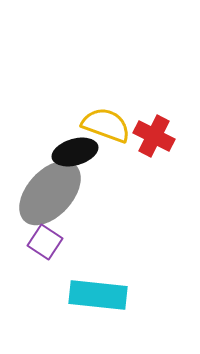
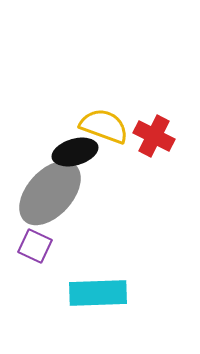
yellow semicircle: moved 2 px left, 1 px down
purple square: moved 10 px left, 4 px down; rotated 8 degrees counterclockwise
cyan rectangle: moved 2 px up; rotated 8 degrees counterclockwise
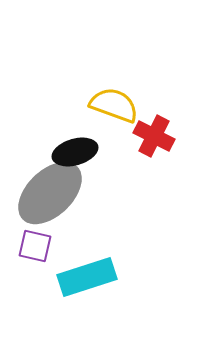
yellow semicircle: moved 10 px right, 21 px up
gray ellipse: rotated 4 degrees clockwise
purple square: rotated 12 degrees counterclockwise
cyan rectangle: moved 11 px left, 16 px up; rotated 16 degrees counterclockwise
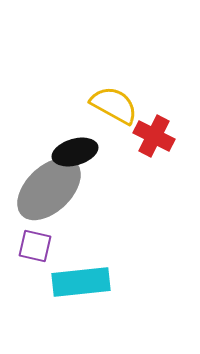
yellow semicircle: rotated 9 degrees clockwise
gray ellipse: moved 1 px left, 4 px up
cyan rectangle: moved 6 px left, 5 px down; rotated 12 degrees clockwise
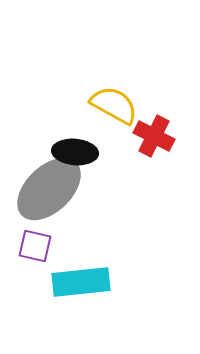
black ellipse: rotated 21 degrees clockwise
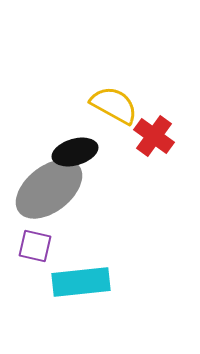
red cross: rotated 9 degrees clockwise
black ellipse: rotated 21 degrees counterclockwise
gray ellipse: rotated 6 degrees clockwise
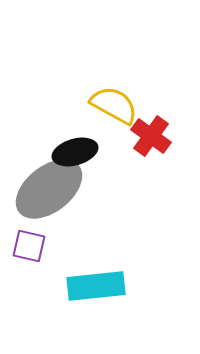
red cross: moved 3 px left
purple square: moved 6 px left
cyan rectangle: moved 15 px right, 4 px down
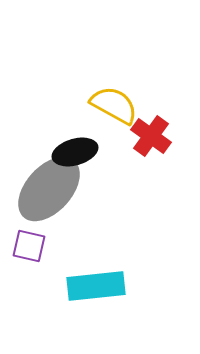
gray ellipse: rotated 10 degrees counterclockwise
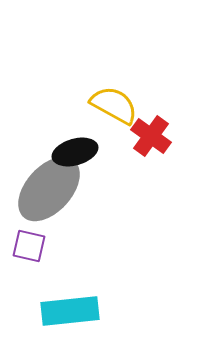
cyan rectangle: moved 26 px left, 25 px down
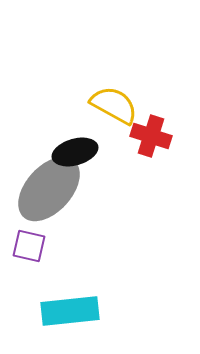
red cross: rotated 18 degrees counterclockwise
